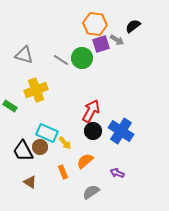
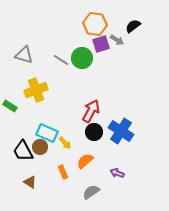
black circle: moved 1 px right, 1 px down
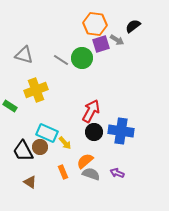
blue cross: rotated 25 degrees counterclockwise
gray semicircle: moved 18 px up; rotated 54 degrees clockwise
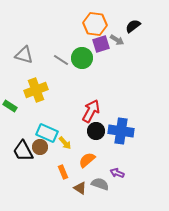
black circle: moved 2 px right, 1 px up
orange semicircle: moved 2 px right, 1 px up
gray semicircle: moved 9 px right, 10 px down
brown triangle: moved 50 px right, 6 px down
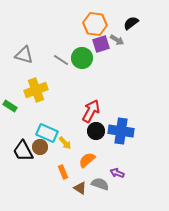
black semicircle: moved 2 px left, 3 px up
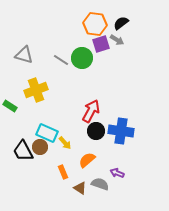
black semicircle: moved 10 px left
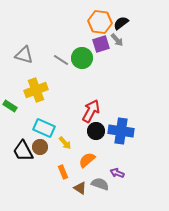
orange hexagon: moved 5 px right, 2 px up
gray arrow: rotated 16 degrees clockwise
cyan rectangle: moved 3 px left, 5 px up
